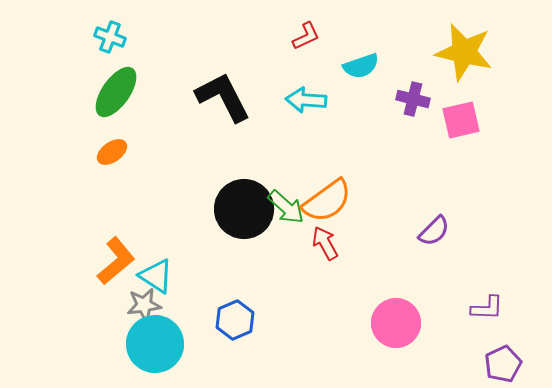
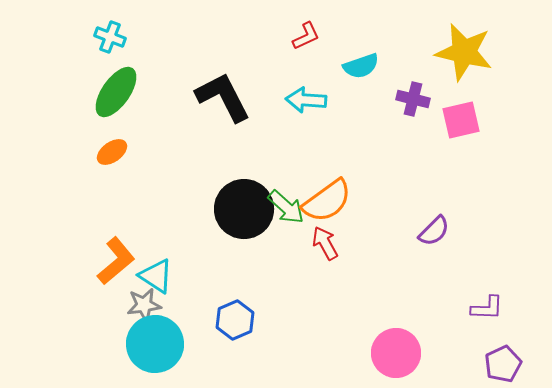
pink circle: moved 30 px down
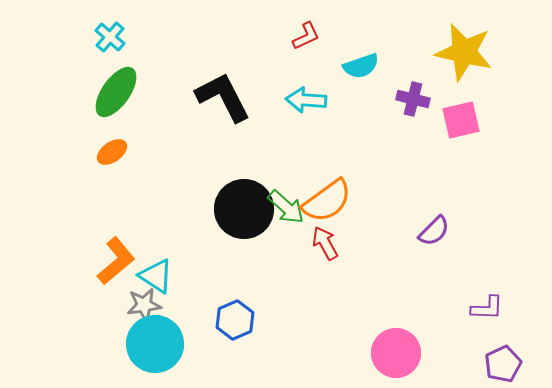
cyan cross: rotated 20 degrees clockwise
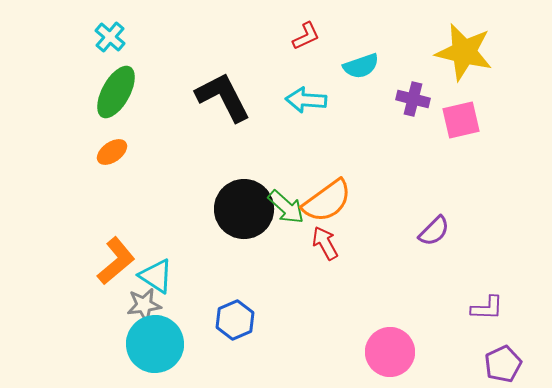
green ellipse: rotated 6 degrees counterclockwise
pink circle: moved 6 px left, 1 px up
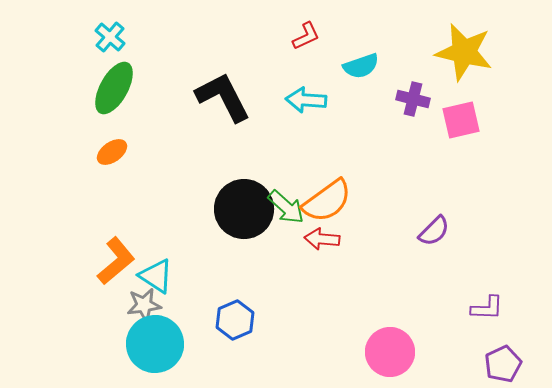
green ellipse: moved 2 px left, 4 px up
red arrow: moved 3 px left, 4 px up; rotated 56 degrees counterclockwise
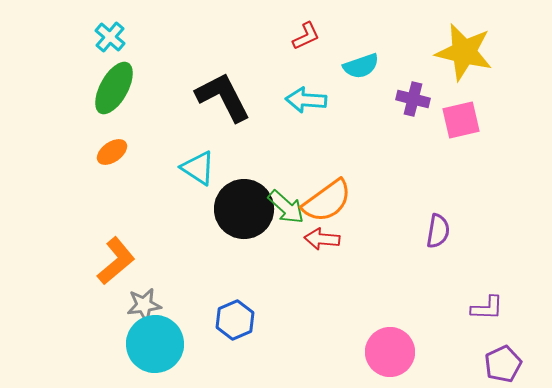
purple semicircle: moved 4 px right; rotated 36 degrees counterclockwise
cyan triangle: moved 42 px right, 108 px up
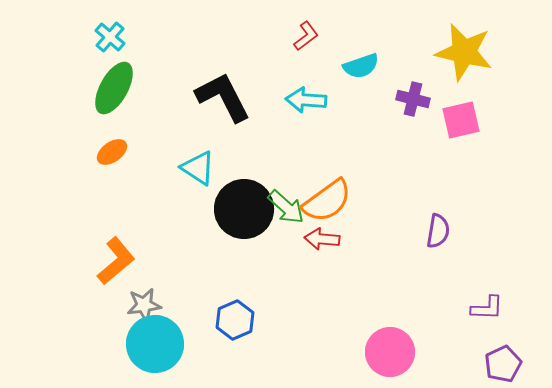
red L-shape: rotated 12 degrees counterclockwise
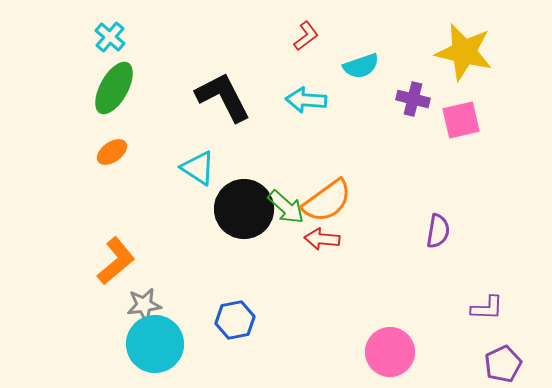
blue hexagon: rotated 12 degrees clockwise
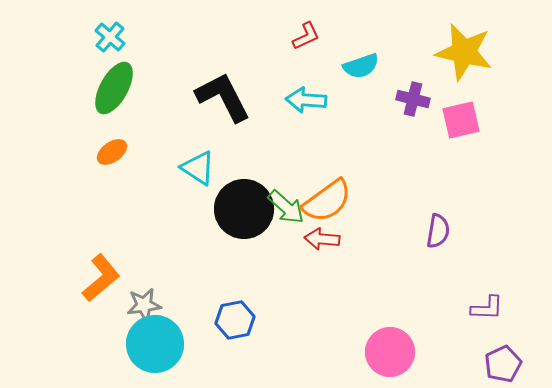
red L-shape: rotated 12 degrees clockwise
orange L-shape: moved 15 px left, 17 px down
